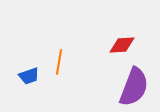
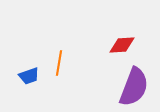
orange line: moved 1 px down
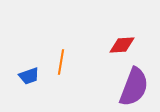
orange line: moved 2 px right, 1 px up
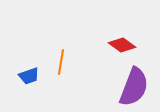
red diamond: rotated 40 degrees clockwise
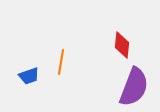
red diamond: rotated 60 degrees clockwise
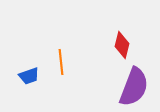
red diamond: rotated 8 degrees clockwise
orange line: rotated 15 degrees counterclockwise
